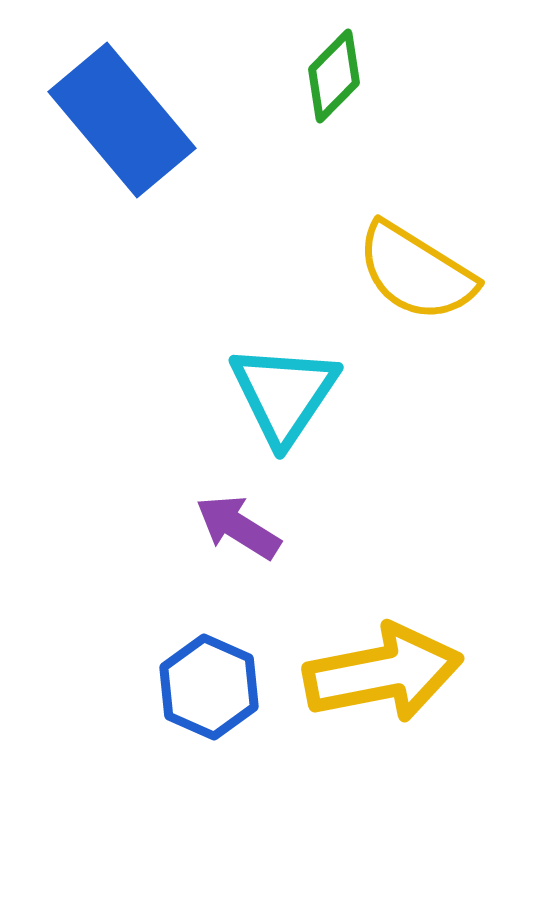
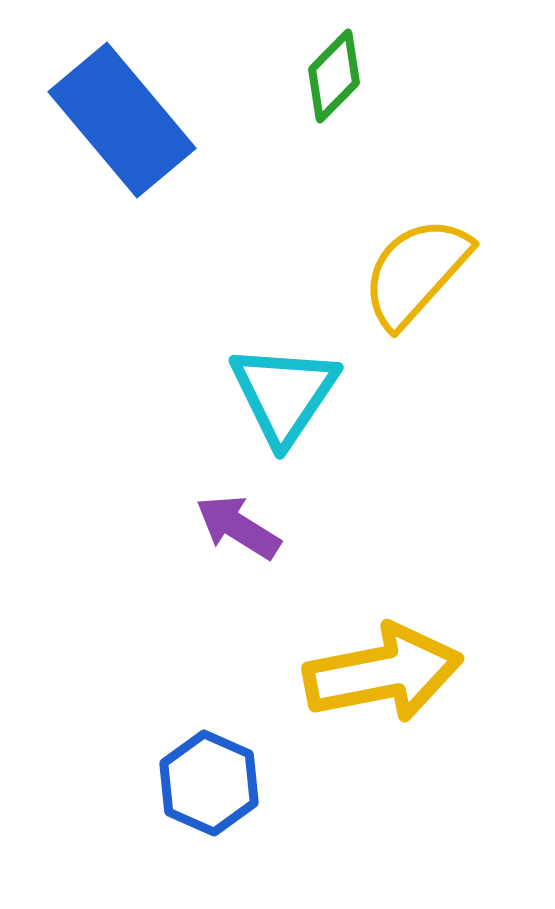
yellow semicircle: rotated 100 degrees clockwise
blue hexagon: moved 96 px down
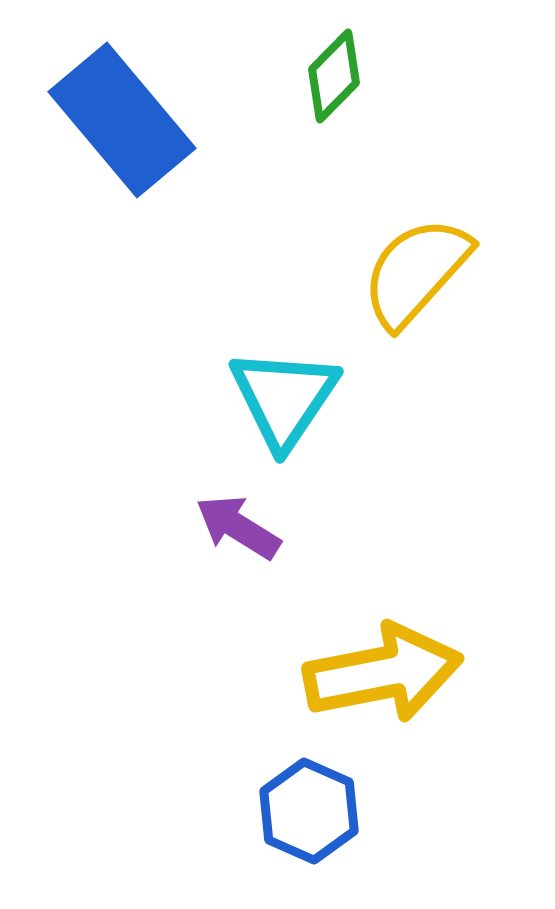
cyan triangle: moved 4 px down
blue hexagon: moved 100 px right, 28 px down
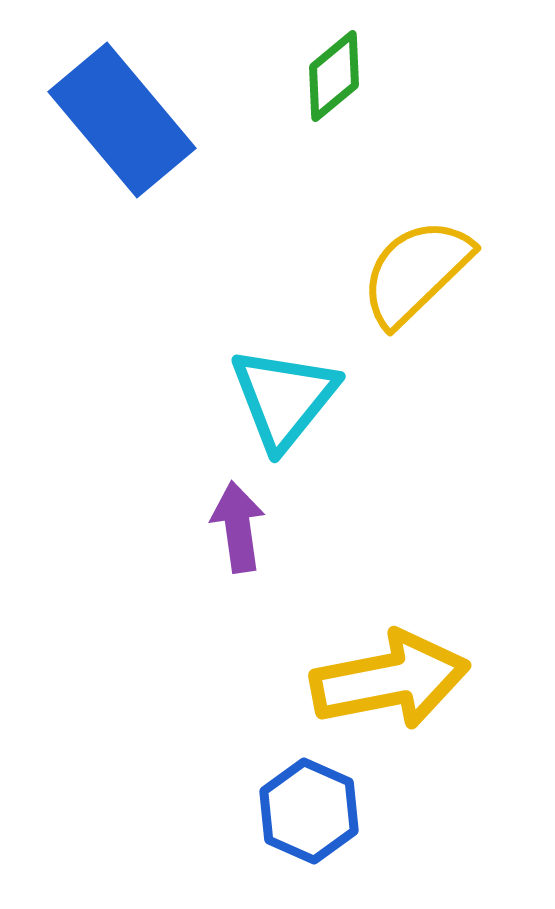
green diamond: rotated 6 degrees clockwise
yellow semicircle: rotated 4 degrees clockwise
cyan triangle: rotated 5 degrees clockwise
purple arrow: rotated 50 degrees clockwise
yellow arrow: moved 7 px right, 7 px down
